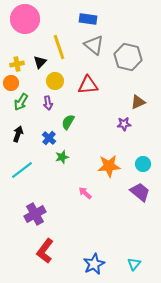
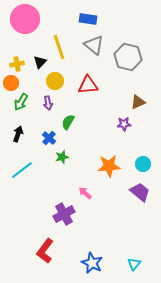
purple cross: moved 29 px right
blue star: moved 2 px left, 1 px up; rotated 20 degrees counterclockwise
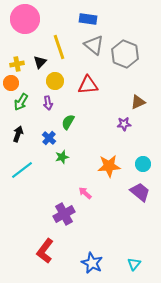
gray hexagon: moved 3 px left, 3 px up; rotated 8 degrees clockwise
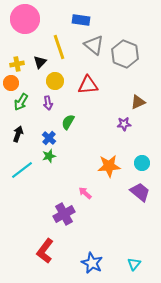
blue rectangle: moved 7 px left, 1 px down
green star: moved 13 px left, 1 px up
cyan circle: moved 1 px left, 1 px up
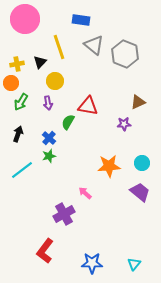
red triangle: moved 21 px down; rotated 15 degrees clockwise
blue star: rotated 25 degrees counterclockwise
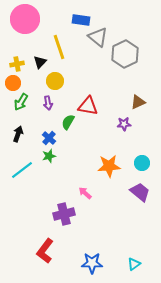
gray triangle: moved 4 px right, 8 px up
gray hexagon: rotated 12 degrees clockwise
orange circle: moved 2 px right
purple cross: rotated 15 degrees clockwise
cyan triangle: rotated 16 degrees clockwise
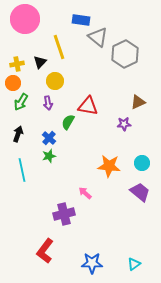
orange star: rotated 10 degrees clockwise
cyan line: rotated 65 degrees counterclockwise
